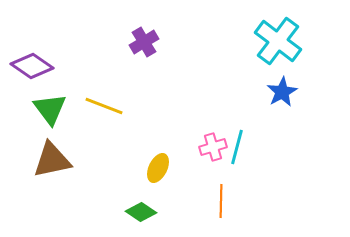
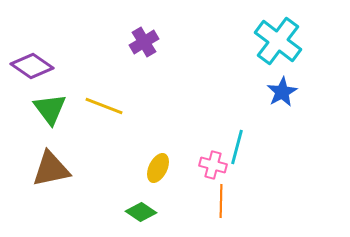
pink cross: moved 18 px down; rotated 32 degrees clockwise
brown triangle: moved 1 px left, 9 px down
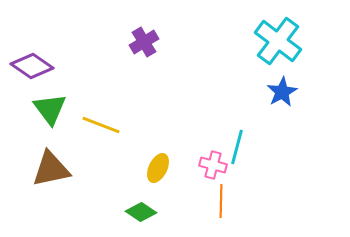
yellow line: moved 3 px left, 19 px down
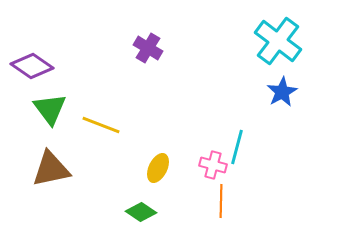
purple cross: moved 4 px right, 6 px down; rotated 28 degrees counterclockwise
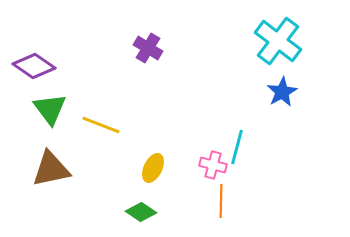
purple diamond: moved 2 px right
yellow ellipse: moved 5 px left
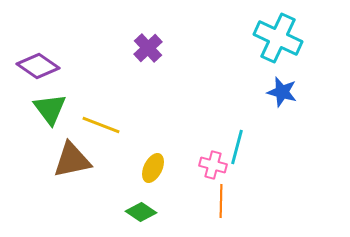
cyan cross: moved 3 px up; rotated 12 degrees counterclockwise
purple cross: rotated 16 degrees clockwise
purple diamond: moved 4 px right
blue star: rotated 28 degrees counterclockwise
brown triangle: moved 21 px right, 9 px up
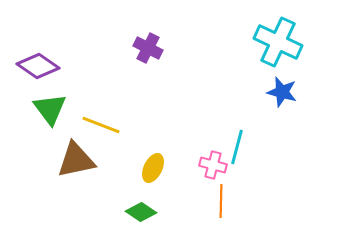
cyan cross: moved 4 px down
purple cross: rotated 20 degrees counterclockwise
brown triangle: moved 4 px right
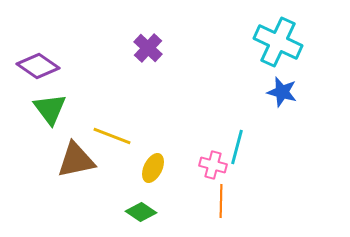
purple cross: rotated 16 degrees clockwise
yellow line: moved 11 px right, 11 px down
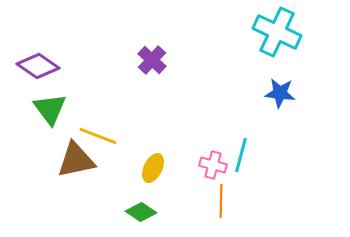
cyan cross: moved 1 px left, 10 px up
purple cross: moved 4 px right, 12 px down
blue star: moved 2 px left, 1 px down; rotated 8 degrees counterclockwise
yellow line: moved 14 px left
cyan line: moved 4 px right, 8 px down
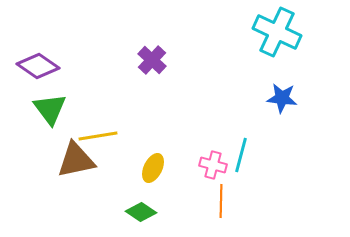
blue star: moved 2 px right, 5 px down
yellow line: rotated 30 degrees counterclockwise
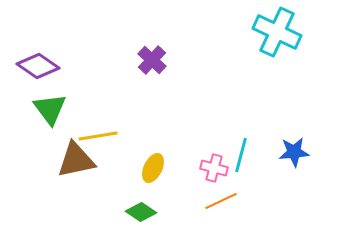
blue star: moved 12 px right, 54 px down; rotated 12 degrees counterclockwise
pink cross: moved 1 px right, 3 px down
orange line: rotated 64 degrees clockwise
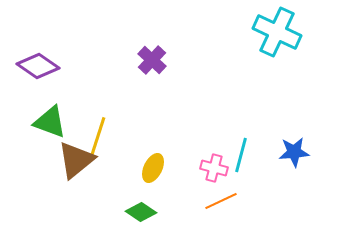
green triangle: moved 13 px down; rotated 33 degrees counterclockwise
yellow line: rotated 63 degrees counterclockwise
brown triangle: rotated 27 degrees counterclockwise
